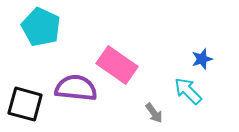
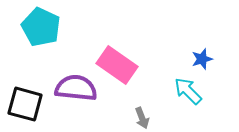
gray arrow: moved 12 px left, 5 px down; rotated 15 degrees clockwise
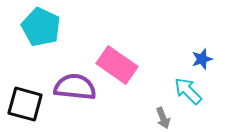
purple semicircle: moved 1 px left, 1 px up
gray arrow: moved 21 px right
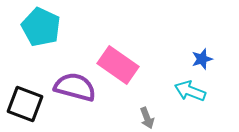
pink rectangle: moved 1 px right
purple semicircle: rotated 9 degrees clockwise
cyan arrow: moved 2 px right; rotated 24 degrees counterclockwise
black square: rotated 6 degrees clockwise
gray arrow: moved 16 px left
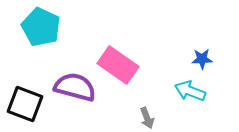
blue star: rotated 15 degrees clockwise
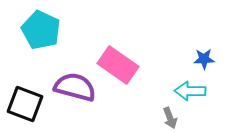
cyan pentagon: moved 3 px down
blue star: moved 2 px right
cyan arrow: rotated 20 degrees counterclockwise
gray arrow: moved 23 px right
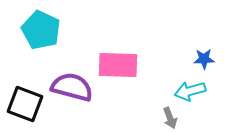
pink rectangle: rotated 33 degrees counterclockwise
purple semicircle: moved 3 px left
cyan arrow: rotated 16 degrees counterclockwise
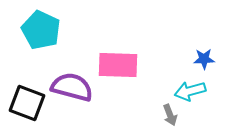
black square: moved 2 px right, 1 px up
gray arrow: moved 3 px up
